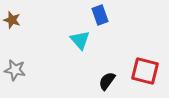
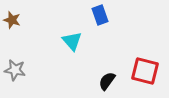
cyan triangle: moved 8 px left, 1 px down
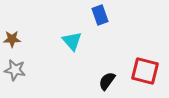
brown star: moved 19 px down; rotated 18 degrees counterclockwise
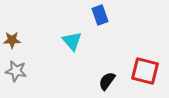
brown star: moved 1 px down
gray star: moved 1 px right, 1 px down
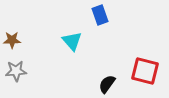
gray star: rotated 15 degrees counterclockwise
black semicircle: moved 3 px down
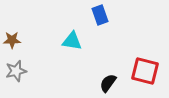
cyan triangle: rotated 40 degrees counterclockwise
gray star: rotated 10 degrees counterclockwise
black semicircle: moved 1 px right, 1 px up
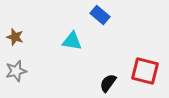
blue rectangle: rotated 30 degrees counterclockwise
brown star: moved 3 px right, 3 px up; rotated 18 degrees clockwise
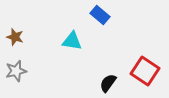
red square: rotated 20 degrees clockwise
